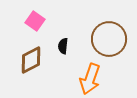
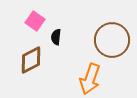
brown circle: moved 3 px right, 1 px down
black semicircle: moved 7 px left, 9 px up
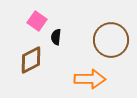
pink square: moved 2 px right
brown circle: moved 1 px left
orange arrow: rotated 108 degrees counterclockwise
